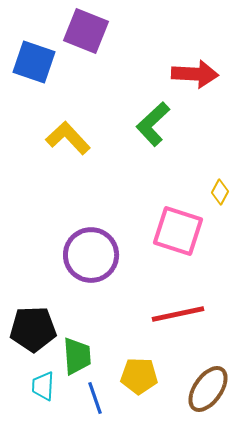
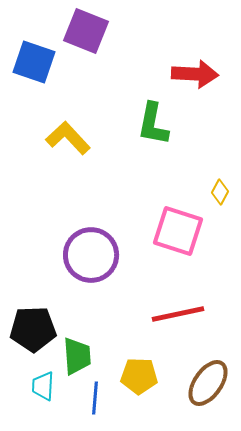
green L-shape: rotated 36 degrees counterclockwise
brown ellipse: moved 6 px up
blue line: rotated 24 degrees clockwise
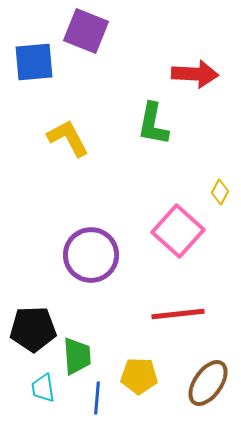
blue square: rotated 24 degrees counterclockwise
yellow L-shape: rotated 15 degrees clockwise
pink square: rotated 24 degrees clockwise
red line: rotated 6 degrees clockwise
cyan trapezoid: moved 2 px down; rotated 12 degrees counterclockwise
blue line: moved 2 px right
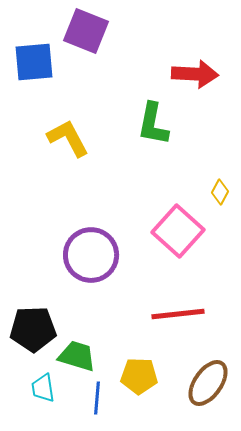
green trapezoid: rotated 69 degrees counterclockwise
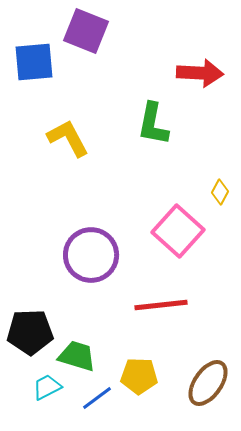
red arrow: moved 5 px right, 1 px up
red line: moved 17 px left, 9 px up
black pentagon: moved 3 px left, 3 px down
cyan trapezoid: moved 4 px right, 1 px up; rotated 72 degrees clockwise
blue line: rotated 48 degrees clockwise
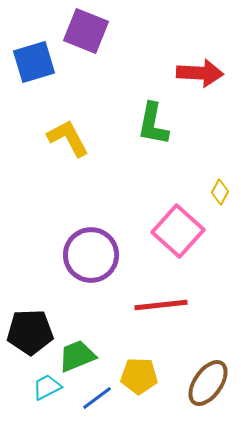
blue square: rotated 12 degrees counterclockwise
green trapezoid: rotated 39 degrees counterclockwise
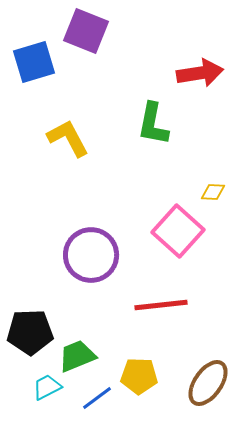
red arrow: rotated 12 degrees counterclockwise
yellow diamond: moved 7 px left; rotated 65 degrees clockwise
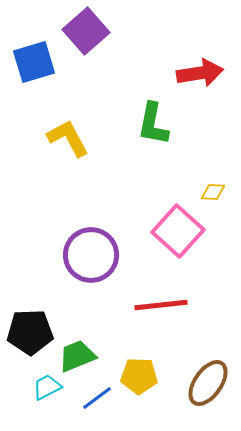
purple square: rotated 27 degrees clockwise
